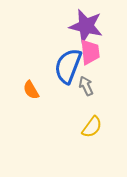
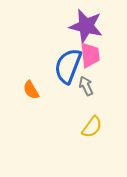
pink trapezoid: moved 3 px down
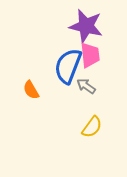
gray arrow: rotated 30 degrees counterclockwise
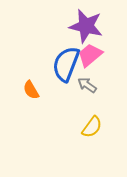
pink trapezoid: rotated 124 degrees counterclockwise
blue semicircle: moved 2 px left, 2 px up
gray arrow: moved 1 px right, 1 px up
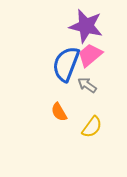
orange semicircle: moved 28 px right, 22 px down
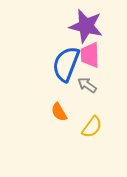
pink trapezoid: rotated 52 degrees counterclockwise
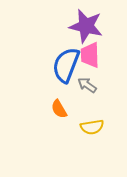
blue semicircle: moved 1 px down
orange semicircle: moved 3 px up
yellow semicircle: rotated 45 degrees clockwise
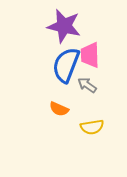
purple star: moved 22 px left
orange semicircle: rotated 36 degrees counterclockwise
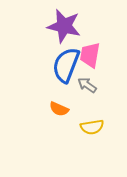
pink trapezoid: rotated 12 degrees clockwise
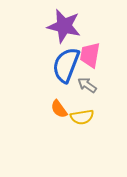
orange semicircle: rotated 30 degrees clockwise
yellow semicircle: moved 10 px left, 10 px up
